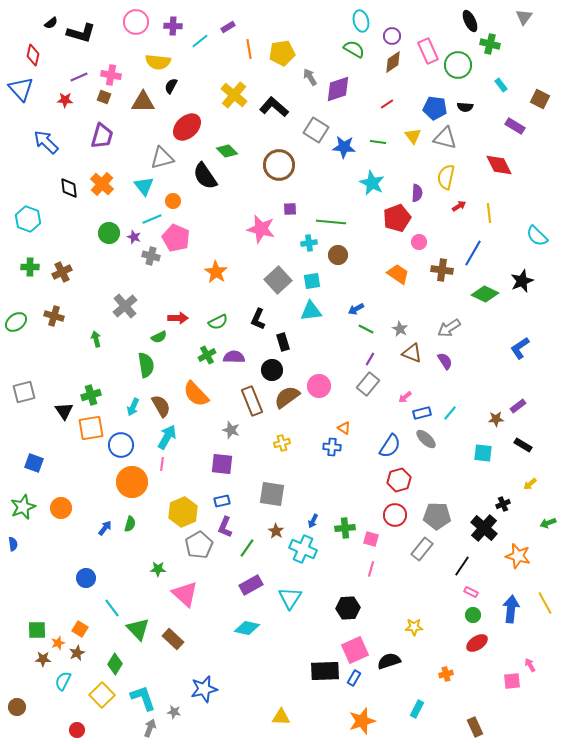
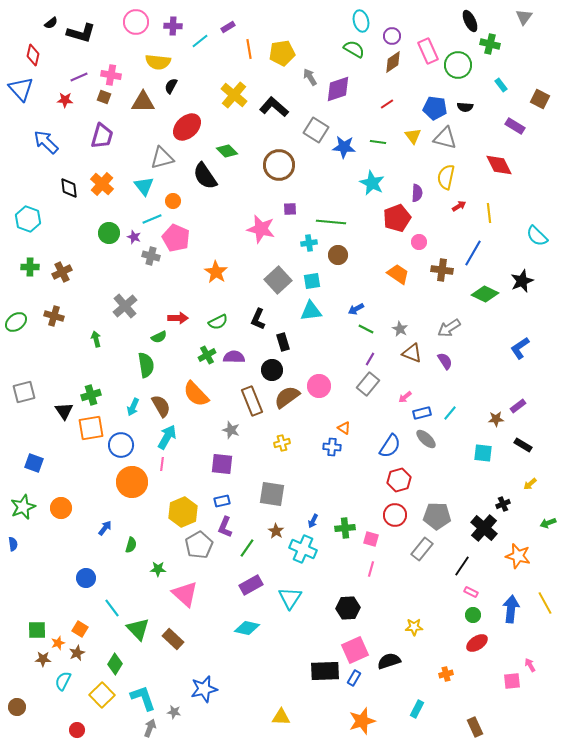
green semicircle at (130, 524): moved 1 px right, 21 px down
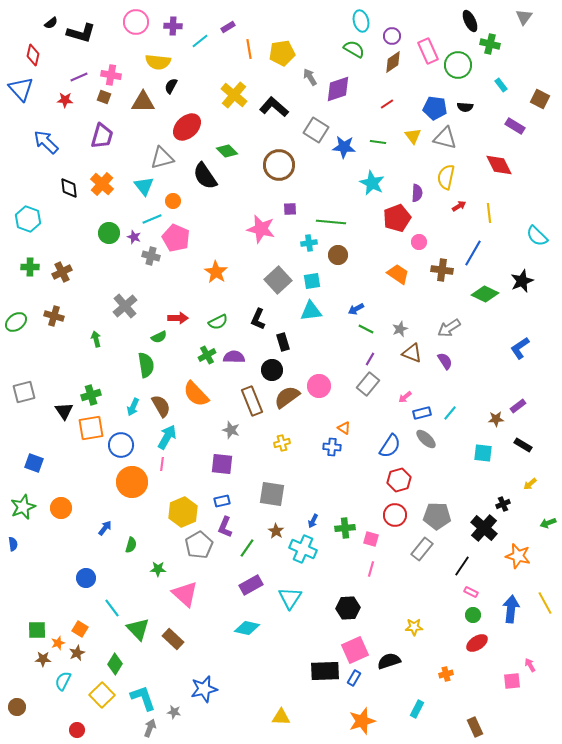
gray star at (400, 329): rotated 21 degrees clockwise
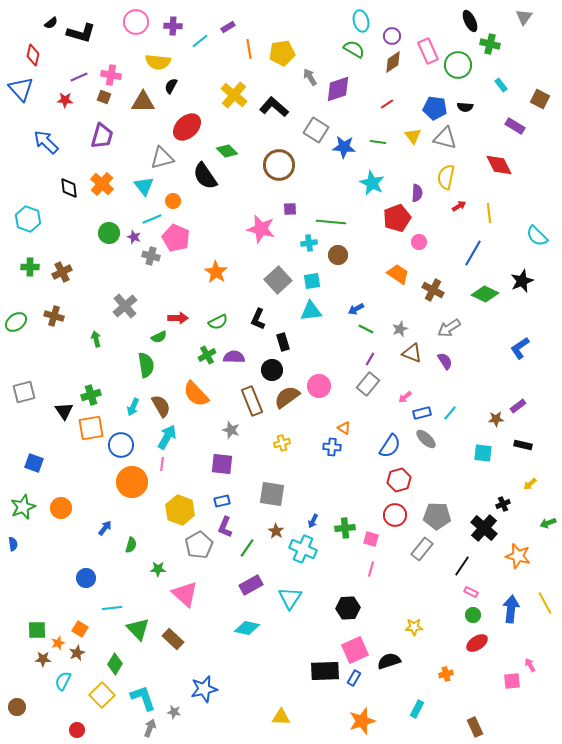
brown cross at (442, 270): moved 9 px left, 20 px down; rotated 20 degrees clockwise
black rectangle at (523, 445): rotated 18 degrees counterclockwise
yellow hexagon at (183, 512): moved 3 px left, 2 px up; rotated 16 degrees counterclockwise
cyan line at (112, 608): rotated 60 degrees counterclockwise
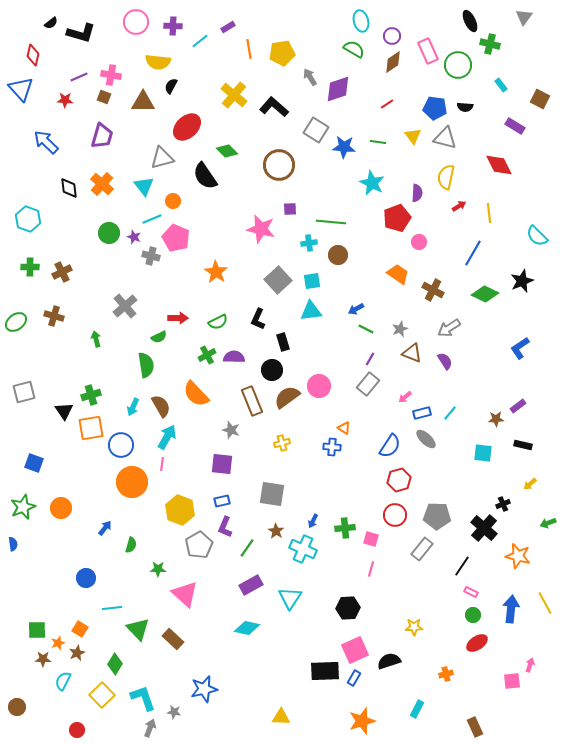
pink arrow at (530, 665): rotated 48 degrees clockwise
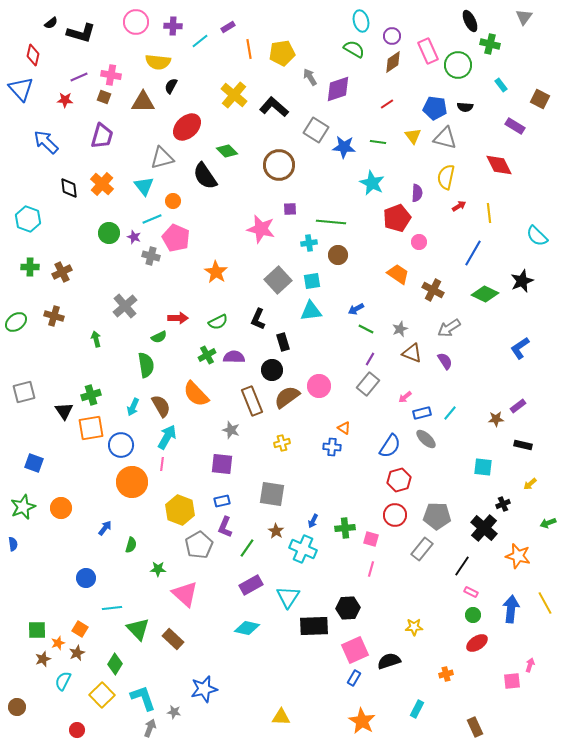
cyan square at (483, 453): moved 14 px down
cyan triangle at (290, 598): moved 2 px left, 1 px up
brown star at (43, 659): rotated 21 degrees counterclockwise
black rectangle at (325, 671): moved 11 px left, 45 px up
orange star at (362, 721): rotated 24 degrees counterclockwise
